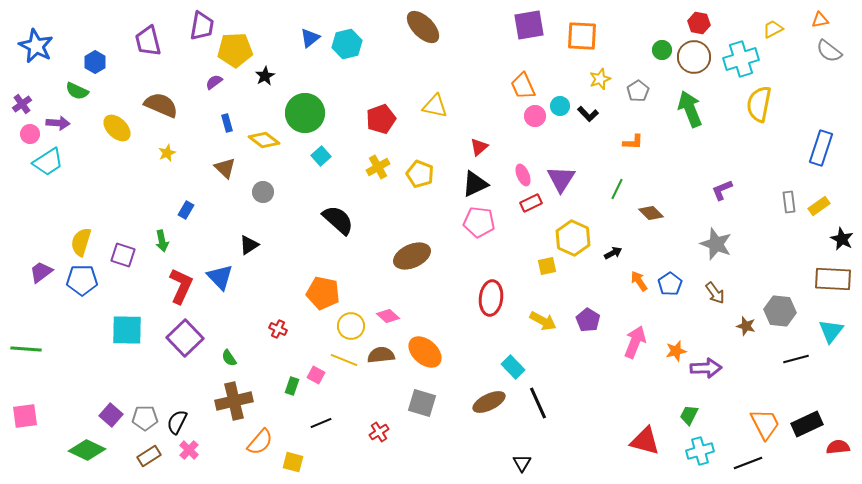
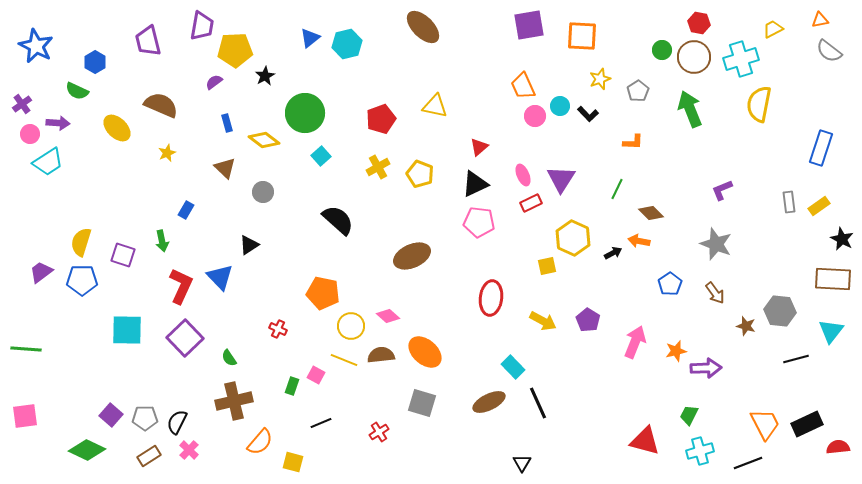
orange arrow at (639, 281): moved 40 px up; rotated 45 degrees counterclockwise
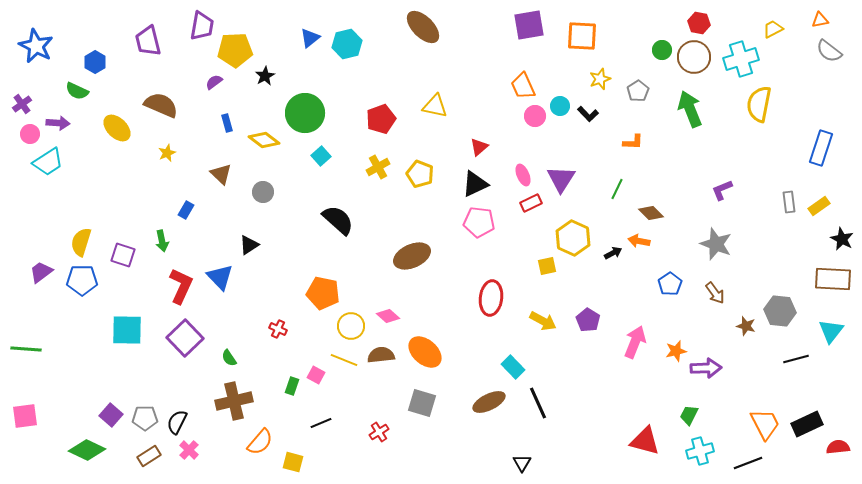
brown triangle at (225, 168): moved 4 px left, 6 px down
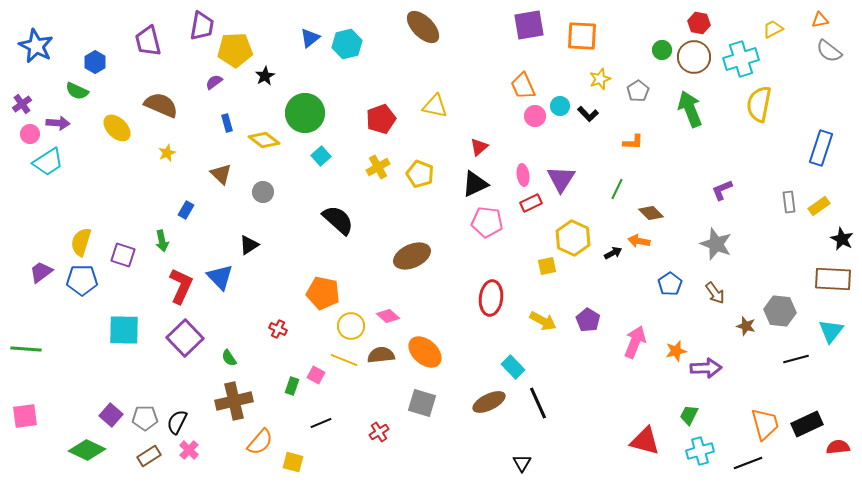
pink ellipse at (523, 175): rotated 15 degrees clockwise
pink pentagon at (479, 222): moved 8 px right
cyan square at (127, 330): moved 3 px left
orange trapezoid at (765, 424): rotated 12 degrees clockwise
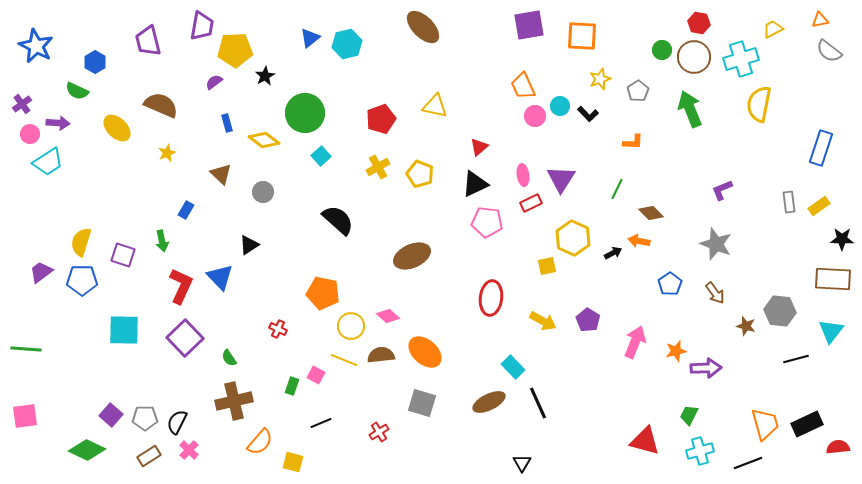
black star at (842, 239): rotated 25 degrees counterclockwise
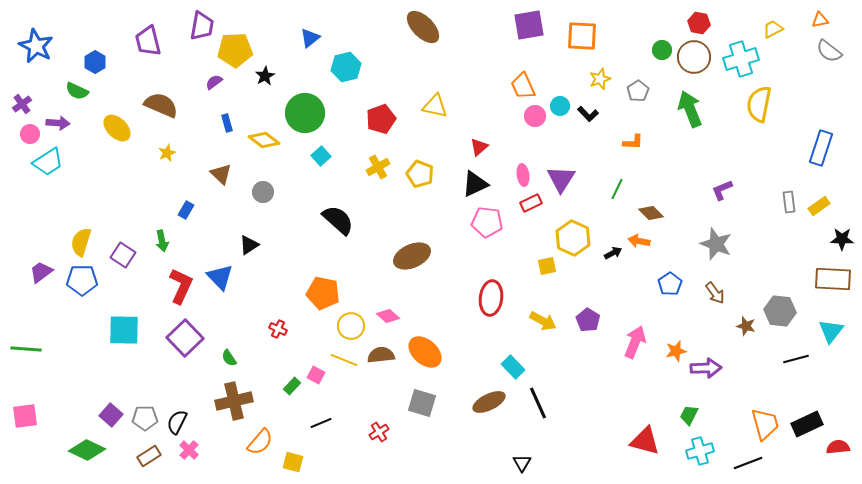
cyan hexagon at (347, 44): moved 1 px left, 23 px down
purple square at (123, 255): rotated 15 degrees clockwise
green rectangle at (292, 386): rotated 24 degrees clockwise
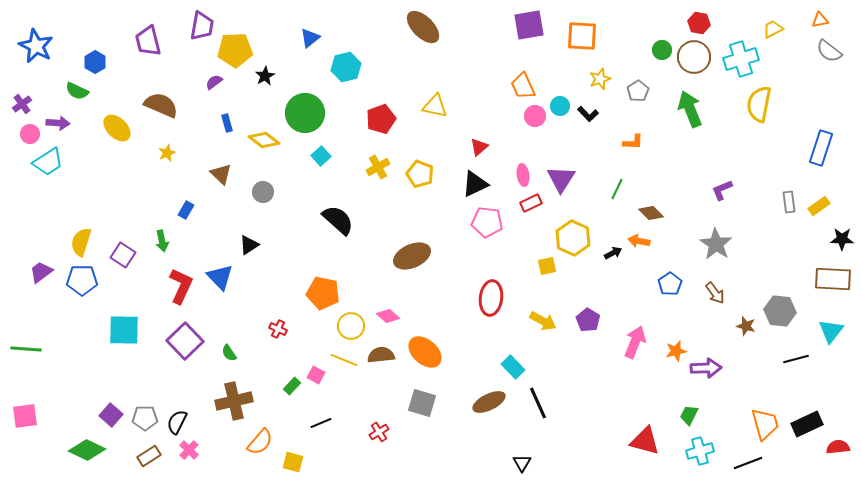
gray star at (716, 244): rotated 12 degrees clockwise
purple square at (185, 338): moved 3 px down
green semicircle at (229, 358): moved 5 px up
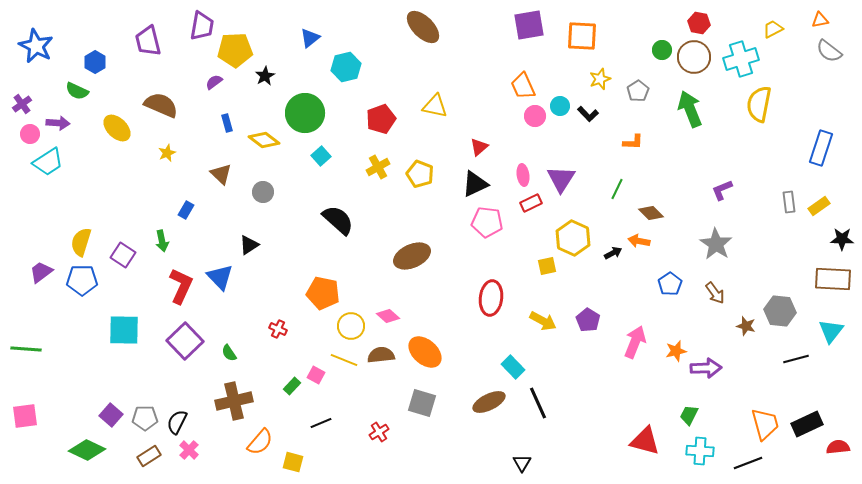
cyan cross at (700, 451): rotated 20 degrees clockwise
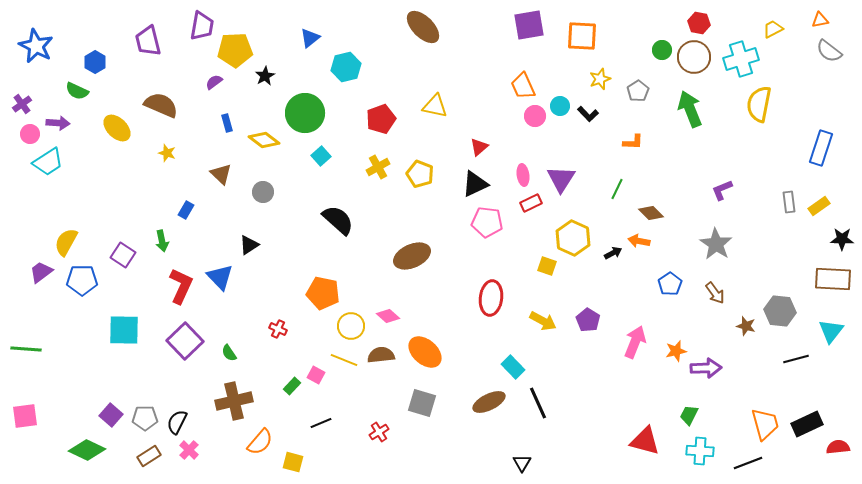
yellow star at (167, 153): rotated 30 degrees counterclockwise
yellow semicircle at (81, 242): moved 15 px left; rotated 12 degrees clockwise
yellow square at (547, 266): rotated 30 degrees clockwise
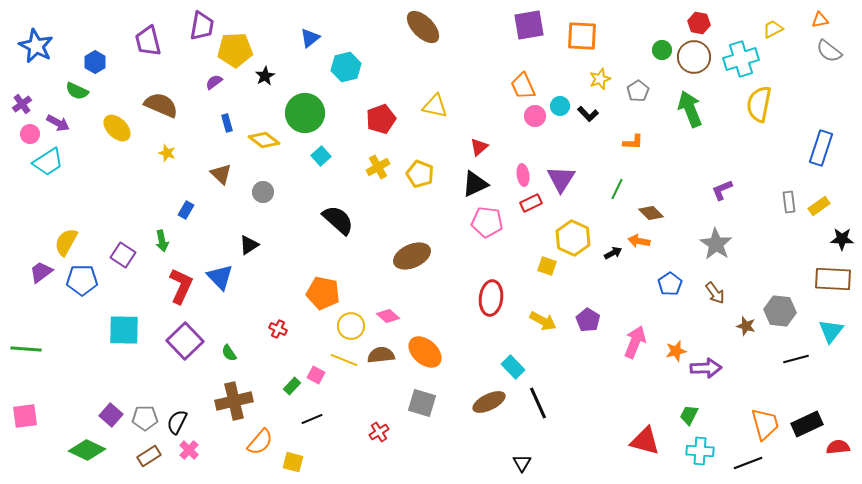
purple arrow at (58, 123): rotated 25 degrees clockwise
black line at (321, 423): moved 9 px left, 4 px up
